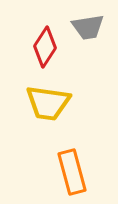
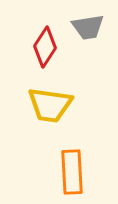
yellow trapezoid: moved 2 px right, 2 px down
orange rectangle: rotated 12 degrees clockwise
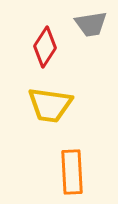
gray trapezoid: moved 3 px right, 3 px up
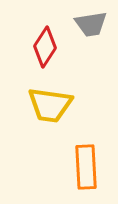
orange rectangle: moved 14 px right, 5 px up
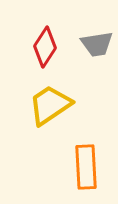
gray trapezoid: moved 6 px right, 20 px down
yellow trapezoid: rotated 138 degrees clockwise
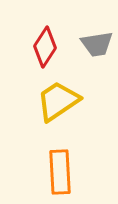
yellow trapezoid: moved 8 px right, 4 px up
orange rectangle: moved 26 px left, 5 px down
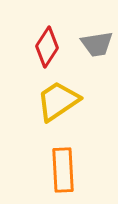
red diamond: moved 2 px right
orange rectangle: moved 3 px right, 2 px up
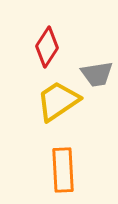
gray trapezoid: moved 30 px down
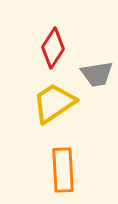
red diamond: moved 6 px right, 1 px down
yellow trapezoid: moved 4 px left, 2 px down
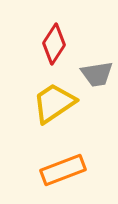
red diamond: moved 1 px right, 4 px up
orange rectangle: rotated 72 degrees clockwise
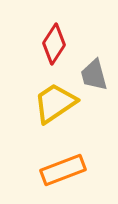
gray trapezoid: moved 3 px left, 1 px down; rotated 84 degrees clockwise
yellow trapezoid: moved 1 px right
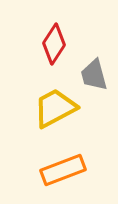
yellow trapezoid: moved 5 px down; rotated 6 degrees clockwise
